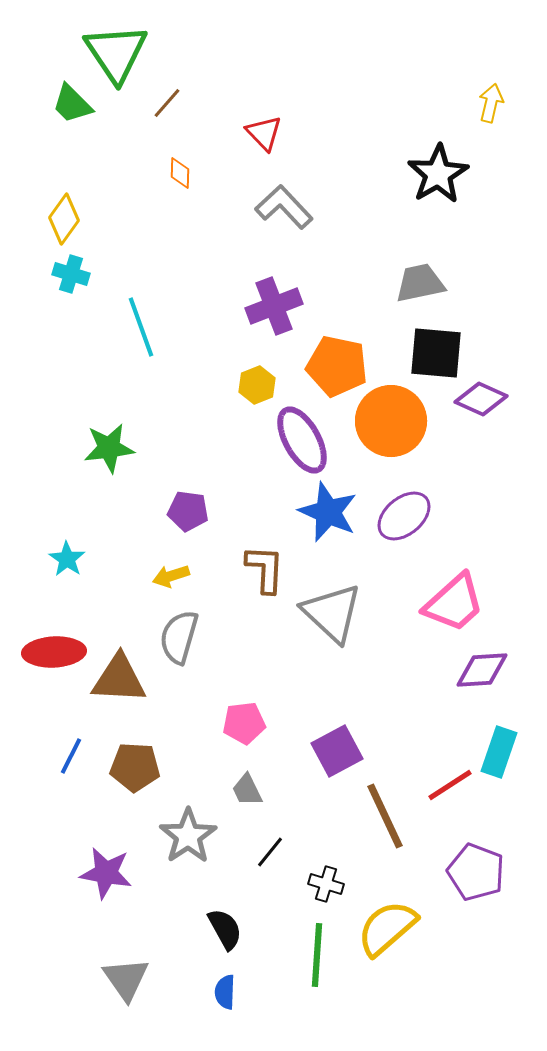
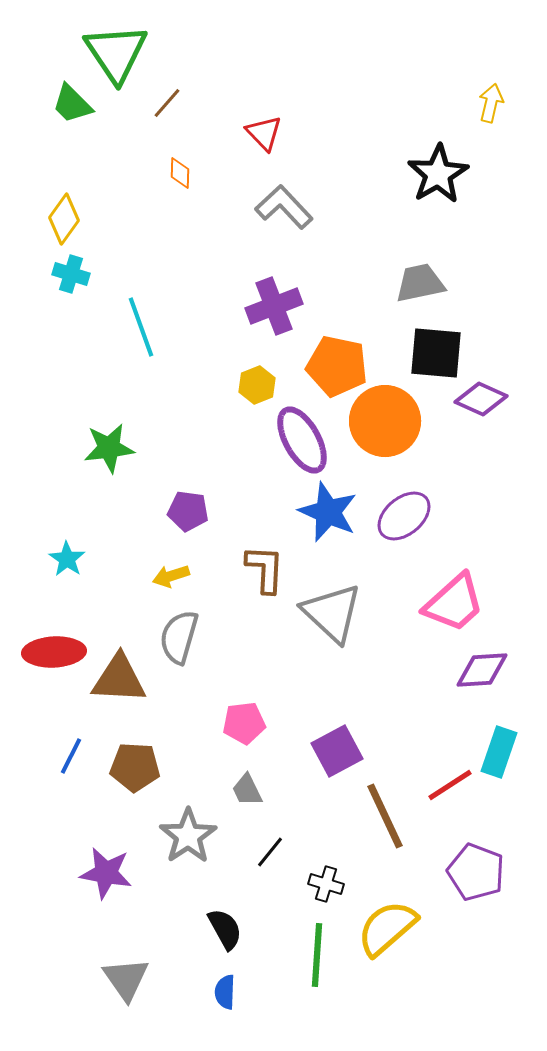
orange circle at (391, 421): moved 6 px left
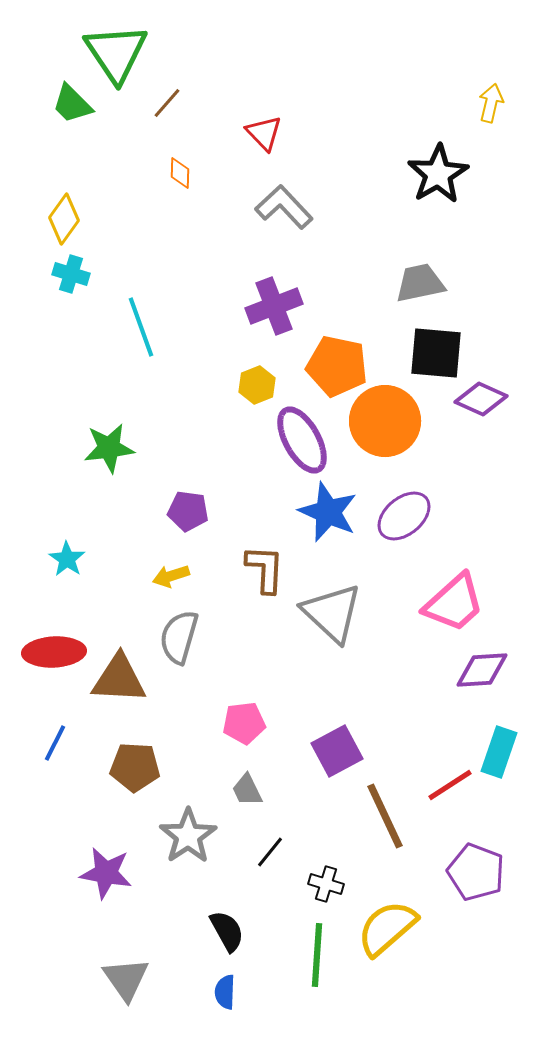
blue line at (71, 756): moved 16 px left, 13 px up
black semicircle at (225, 929): moved 2 px right, 2 px down
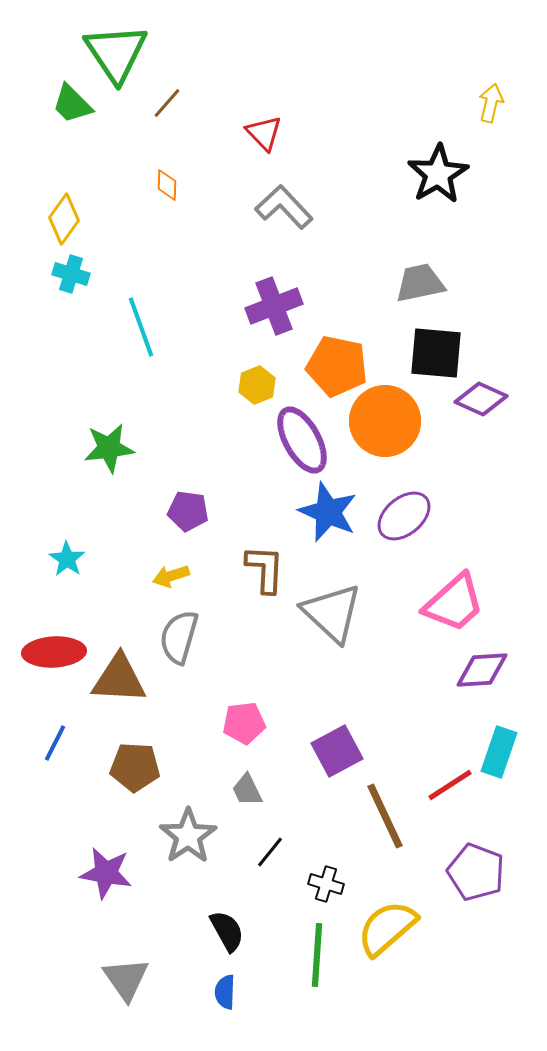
orange diamond at (180, 173): moved 13 px left, 12 px down
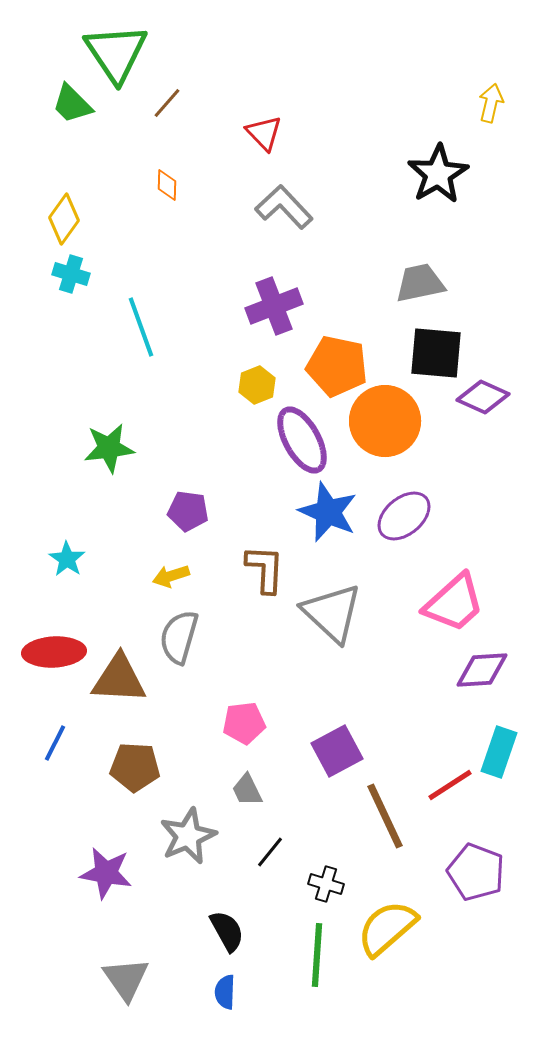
purple diamond at (481, 399): moved 2 px right, 2 px up
gray star at (188, 836): rotated 10 degrees clockwise
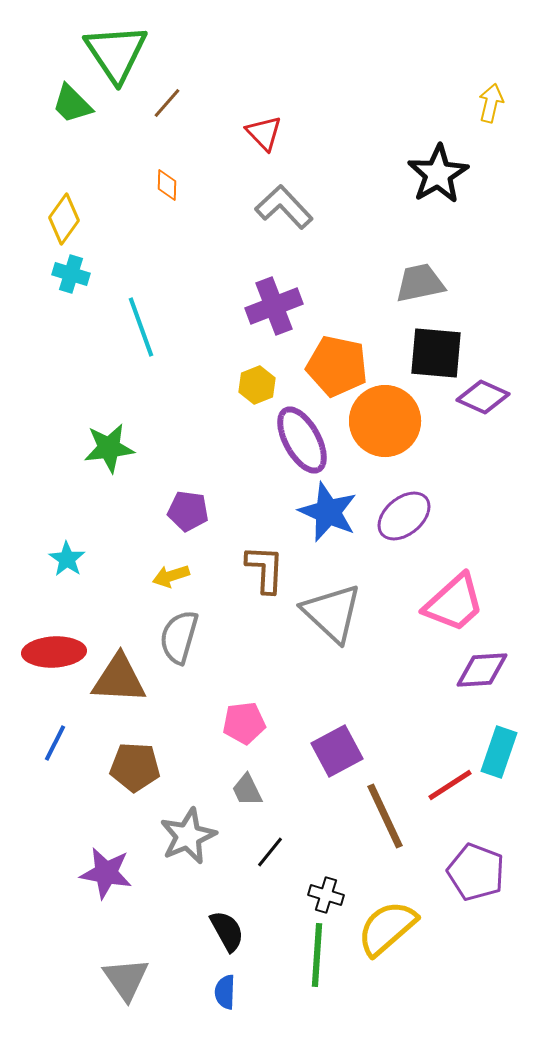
black cross at (326, 884): moved 11 px down
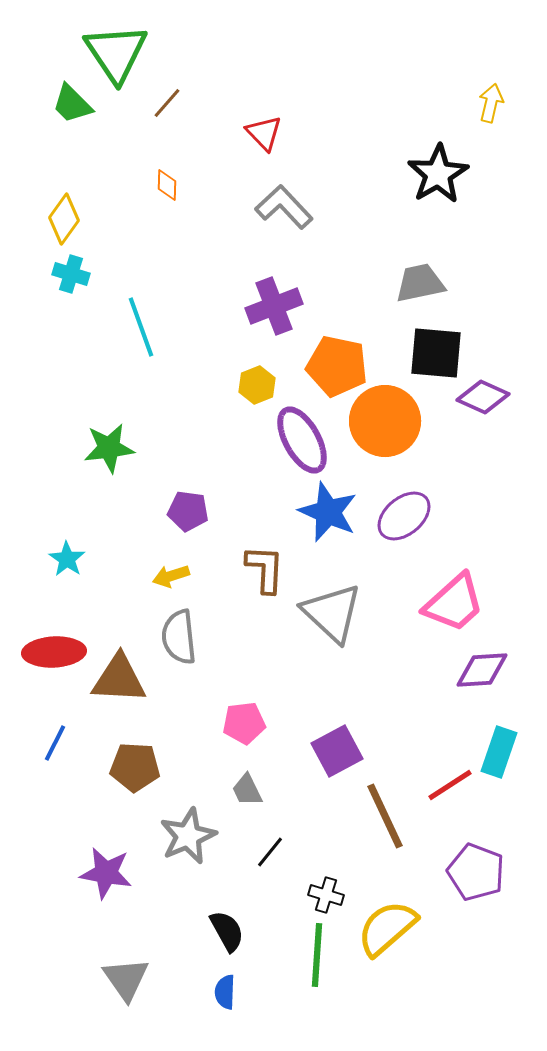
gray semicircle at (179, 637): rotated 22 degrees counterclockwise
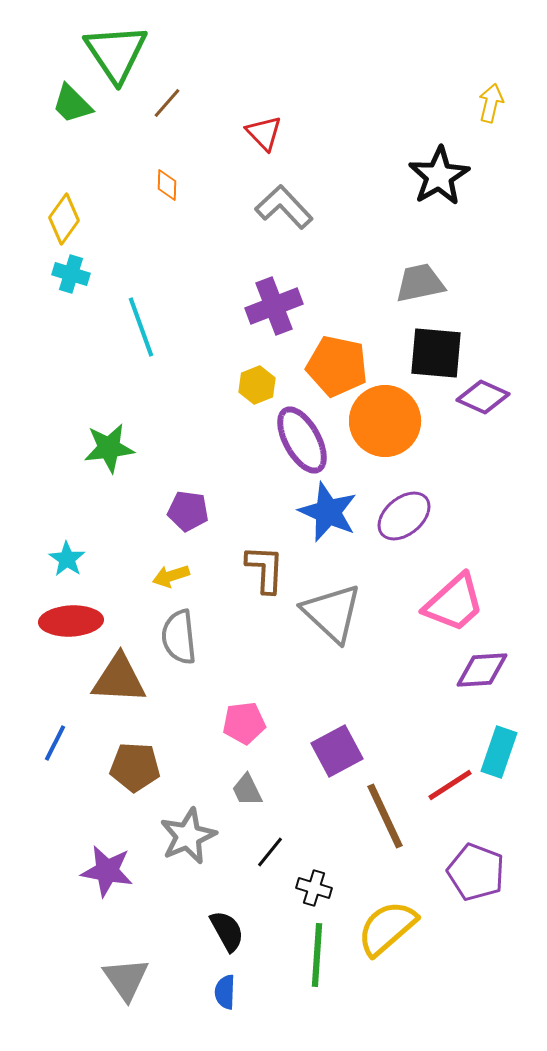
black star at (438, 174): moved 1 px right, 2 px down
red ellipse at (54, 652): moved 17 px right, 31 px up
purple star at (106, 873): moved 1 px right, 2 px up
black cross at (326, 895): moved 12 px left, 7 px up
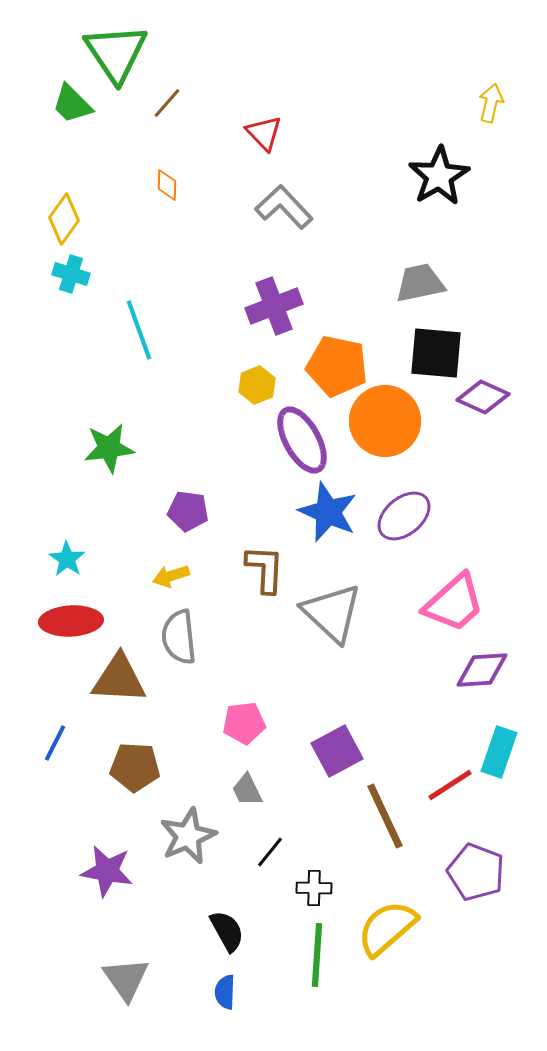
cyan line at (141, 327): moved 2 px left, 3 px down
black cross at (314, 888): rotated 16 degrees counterclockwise
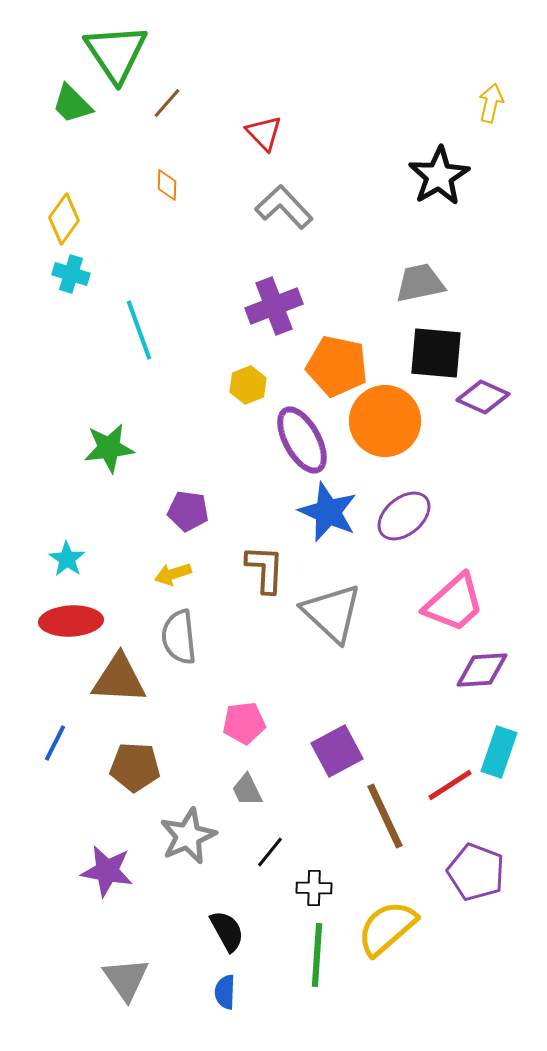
yellow hexagon at (257, 385): moved 9 px left
yellow arrow at (171, 576): moved 2 px right, 2 px up
